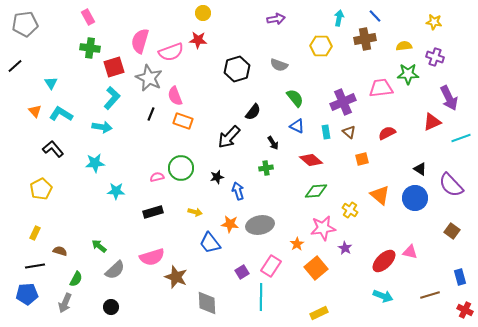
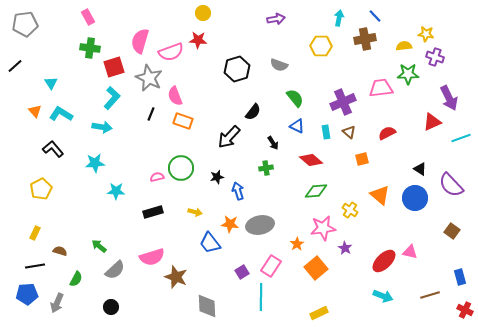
yellow star at (434, 22): moved 8 px left, 12 px down
gray arrow at (65, 303): moved 8 px left
gray diamond at (207, 303): moved 3 px down
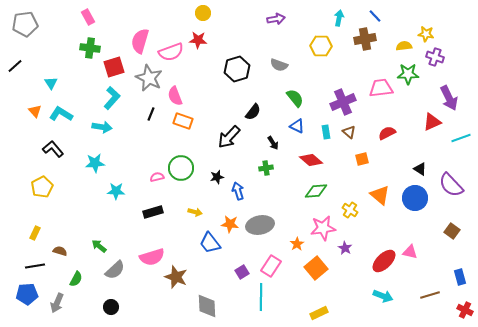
yellow pentagon at (41, 189): moved 1 px right, 2 px up
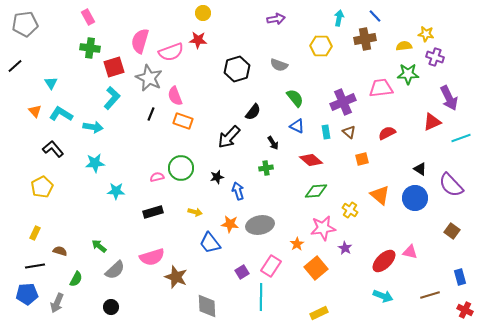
cyan arrow at (102, 127): moved 9 px left
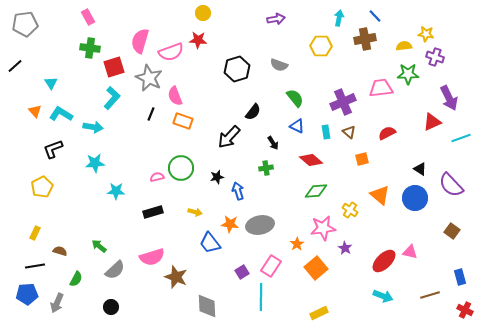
black L-shape at (53, 149): rotated 70 degrees counterclockwise
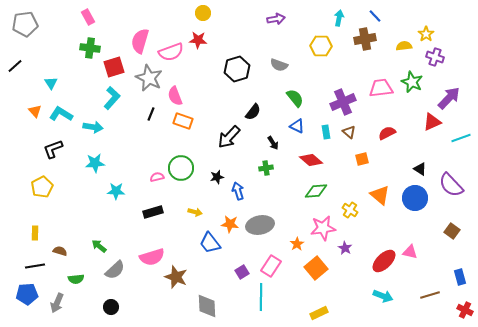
yellow star at (426, 34): rotated 28 degrees clockwise
green star at (408, 74): moved 4 px right, 8 px down; rotated 25 degrees clockwise
purple arrow at (449, 98): rotated 110 degrees counterclockwise
yellow rectangle at (35, 233): rotated 24 degrees counterclockwise
green semicircle at (76, 279): rotated 56 degrees clockwise
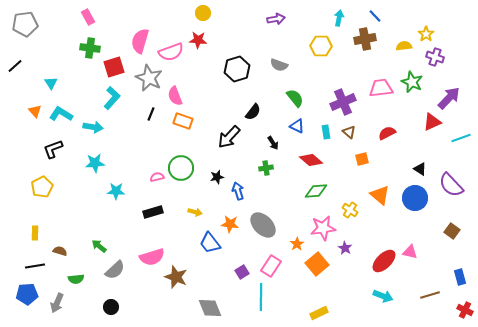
gray ellipse at (260, 225): moved 3 px right; rotated 56 degrees clockwise
orange square at (316, 268): moved 1 px right, 4 px up
gray diamond at (207, 306): moved 3 px right, 2 px down; rotated 20 degrees counterclockwise
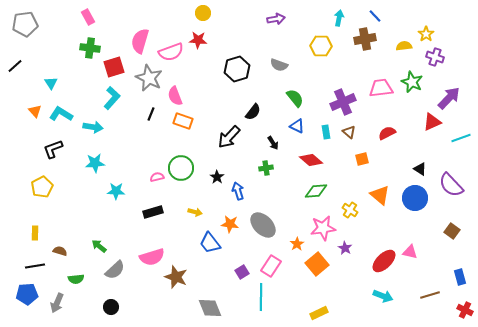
black star at (217, 177): rotated 24 degrees counterclockwise
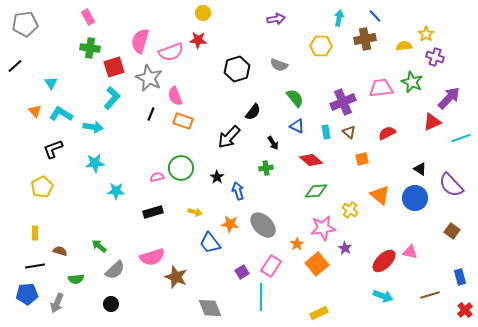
black circle at (111, 307): moved 3 px up
red cross at (465, 310): rotated 21 degrees clockwise
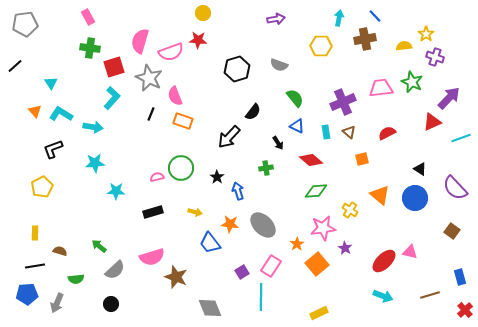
black arrow at (273, 143): moved 5 px right
purple semicircle at (451, 185): moved 4 px right, 3 px down
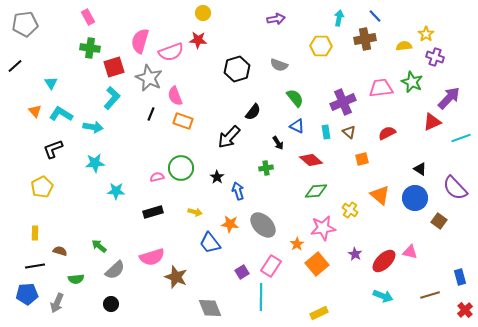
brown square at (452, 231): moved 13 px left, 10 px up
purple star at (345, 248): moved 10 px right, 6 px down
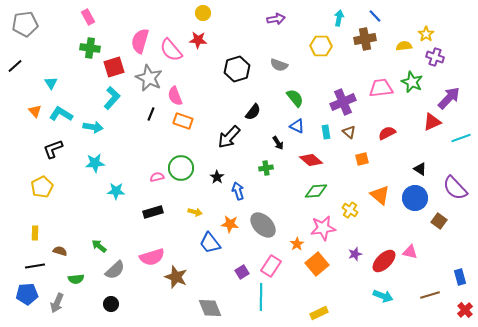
pink semicircle at (171, 52): moved 2 px up; rotated 70 degrees clockwise
purple star at (355, 254): rotated 24 degrees clockwise
